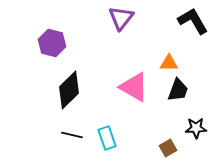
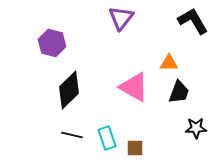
black trapezoid: moved 1 px right, 2 px down
brown square: moved 33 px left; rotated 30 degrees clockwise
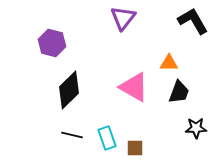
purple triangle: moved 2 px right
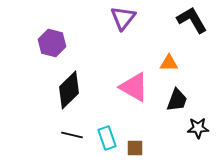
black L-shape: moved 1 px left, 1 px up
black trapezoid: moved 2 px left, 8 px down
black star: moved 2 px right
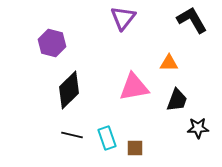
pink triangle: rotated 40 degrees counterclockwise
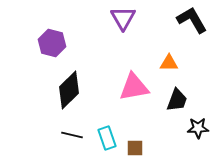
purple triangle: rotated 8 degrees counterclockwise
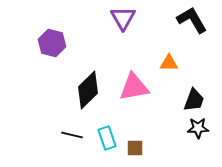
black diamond: moved 19 px right
black trapezoid: moved 17 px right
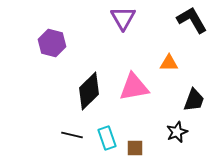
black diamond: moved 1 px right, 1 px down
black star: moved 21 px left, 4 px down; rotated 20 degrees counterclockwise
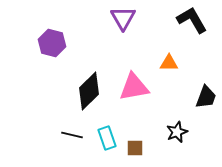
black trapezoid: moved 12 px right, 3 px up
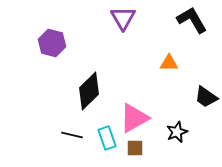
pink triangle: moved 31 px down; rotated 20 degrees counterclockwise
black trapezoid: rotated 105 degrees clockwise
